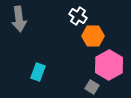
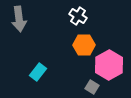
orange hexagon: moved 9 px left, 9 px down
cyan rectangle: rotated 18 degrees clockwise
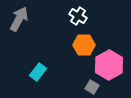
gray arrow: rotated 145 degrees counterclockwise
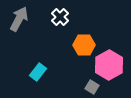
white cross: moved 18 px left, 1 px down; rotated 12 degrees clockwise
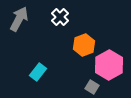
orange hexagon: rotated 20 degrees counterclockwise
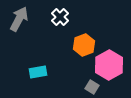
cyan rectangle: rotated 42 degrees clockwise
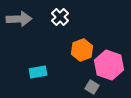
gray arrow: rotated 60 degrees clockwise
orange hexagon: moved 2 px left, 5 px down
pink hexagon: rotated 12 degrees counterclockwise
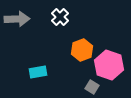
gray arrow: moved 2 px left
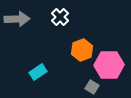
pink hexagon: rotated 20 degrees counterclockwise
cyan rectangle: rotated 24 degrees counterclockwise
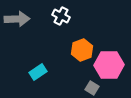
white cross: moved 1 px right, 1 px up; rotated 18 degrees counterclockwise
gray square: moved 1 px down
